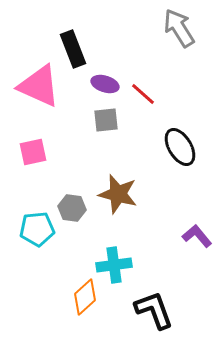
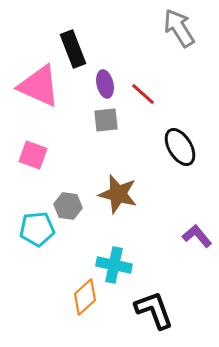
purple ellipse: rotated 60 degrees clockwise
pink square: moved 3 px down; rotated 32 degrees clockwise
gray hexagon: moved 4 px left, 2 px up
cyan cross: rotated 20 degrees clockwise
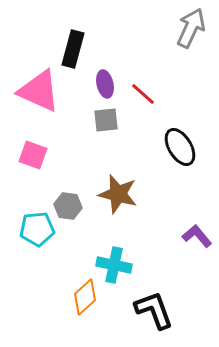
gray arrow: moved 12 px right; rotated 57 degrees clockwise
black rectangle: rotated 36 degrees clockwise
pink triangle: moved 5 px down
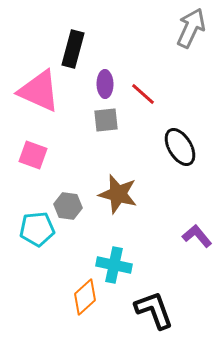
purple ellipse: rotated 12 degrees clockwise
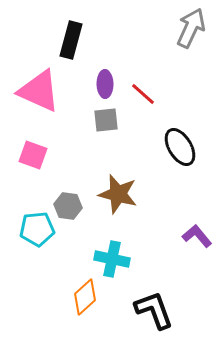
black rectangle: moved 2 px left, 9 px up
cyan cross: moved 2 px left, 6 px up
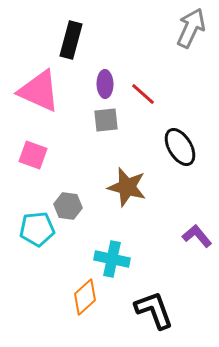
brown star: moved 9 px right, 7 px up
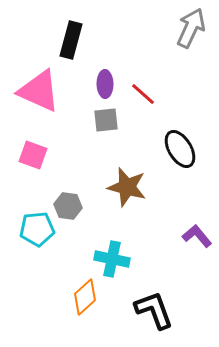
black ellipse: moved 2 px down
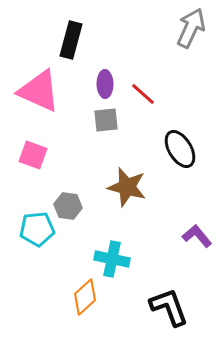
black L-shape: moved 15 px right, 3 px up
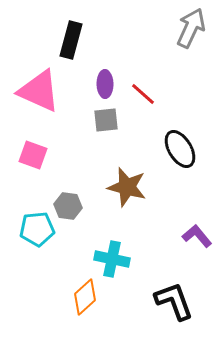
black L-shape: moved 5 px right, 6 px up
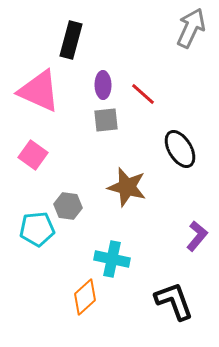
purple ellipse: moved 2 px left, 1 px down
pink square: rotated 16 degrees clockwise
purple L-shape: rotated 80 degrees clockwise
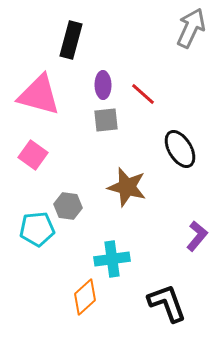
pink triangle: moved 4 px down; rotated 9 degrees counterclockwise
cyan cross: rotated 20 degrees counterclockwise
black L-shape: moved 7 px left, 2 px down
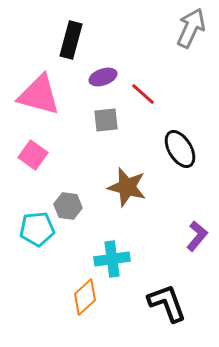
purple ellipse: moved 8 px up; rotated 72 degrees clockwise
